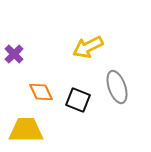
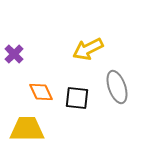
yellow arrow: moved 2 px down
black square: moved 1 px left, 2 px up; rotated 15 degrees counterclockwise
yellow trapezoid: moved 1 px right, 1 px up
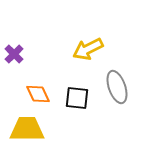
orange diamond: moved 3 px left, 2 px down
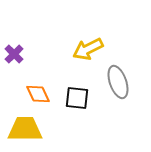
gray ellipse: moved 1 px right, 5 px up
yellow trapezoid: moved 2 px left
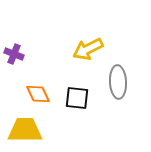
purple cross: rotated 24 degrees counterclockwise
gray ellipse: rotated 16 degrees clockwise
yellow trapezoid: moved 1 px down
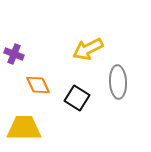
orange diamond: moved 9 px up
black square: rotated 25 degrees clockwise
yellow trapezoid: moved 1 px left, 2 px up
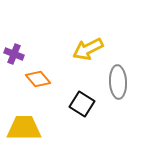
orange diamond: moved 6 px up; rotated 15 degrees counterclockwise
black square: moved 5 px right, 6 px down
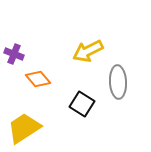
yellow arrow: moved 2 px down
yellow trapezoid: rotated 33 degrees counterclockwise
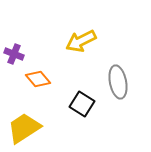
yellow arrow: moved 7 px left, 10 px up
gray ellipse: rotated 8 degrees counterclockwise
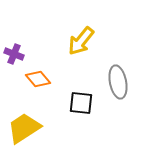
yellow arrow: rotated 24 degrees counterclockwise
black square: moved 1 px left, 1 px up; rotated 25 degrees counterclockwise
